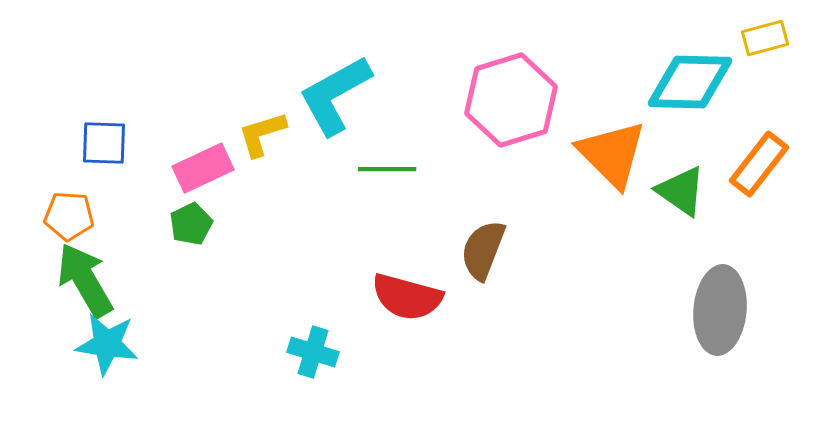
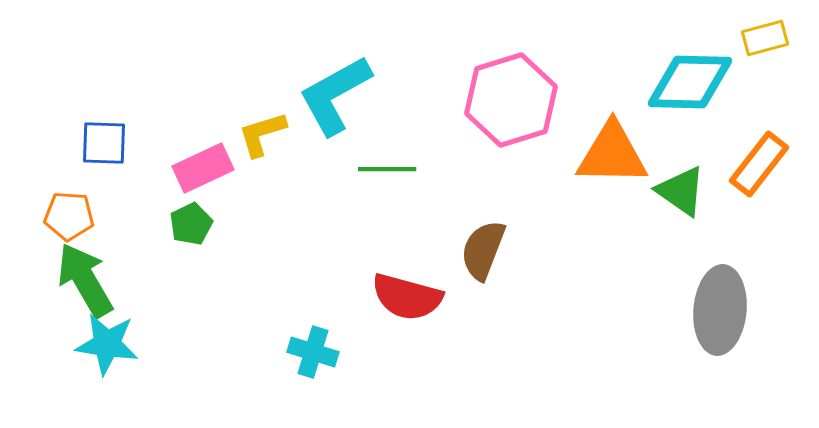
orange triangle: rotated 44 degrees counterclockwise
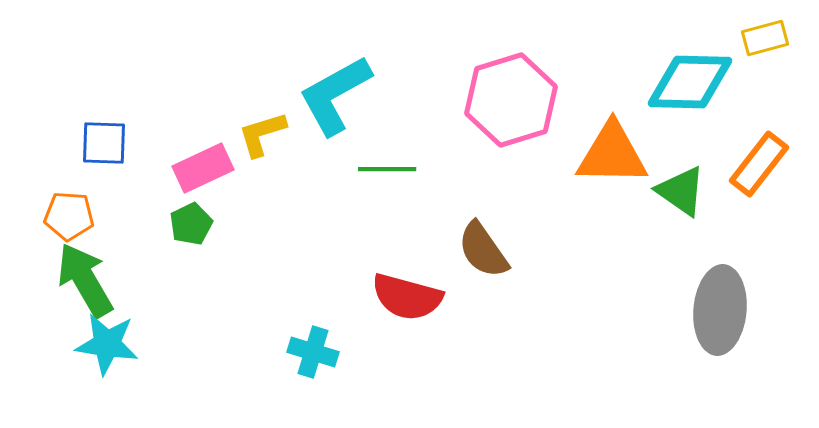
brown semicircle: rotated 56 degrees counterclockwise
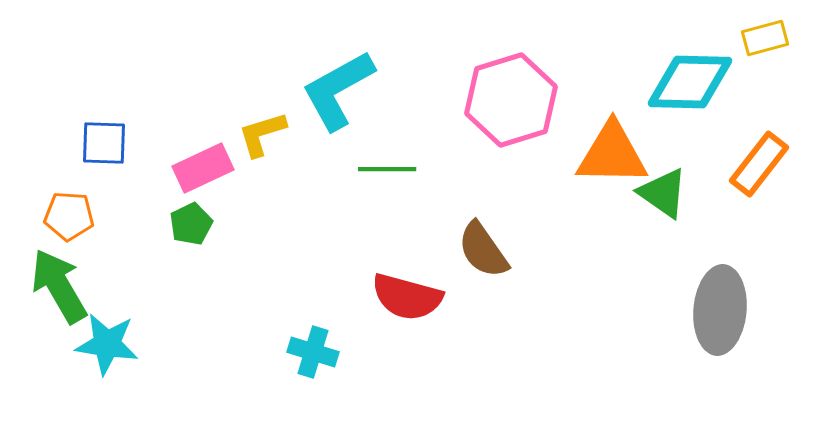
cyan L-shape: moved 3 px right, 5 px up
green triangle: moved 18 px left, 2 px down
green arrow: moved 26 px left, 6 px down
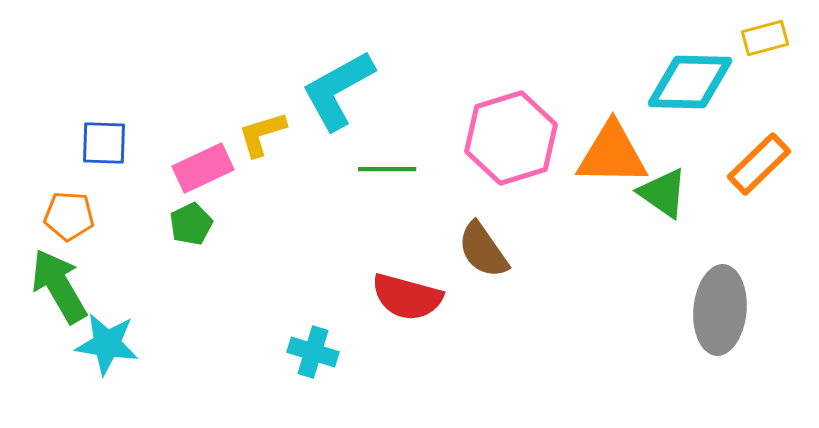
pink hexagon: moved 38 px down
orange rectangle: rotated 8 degrees clockwise
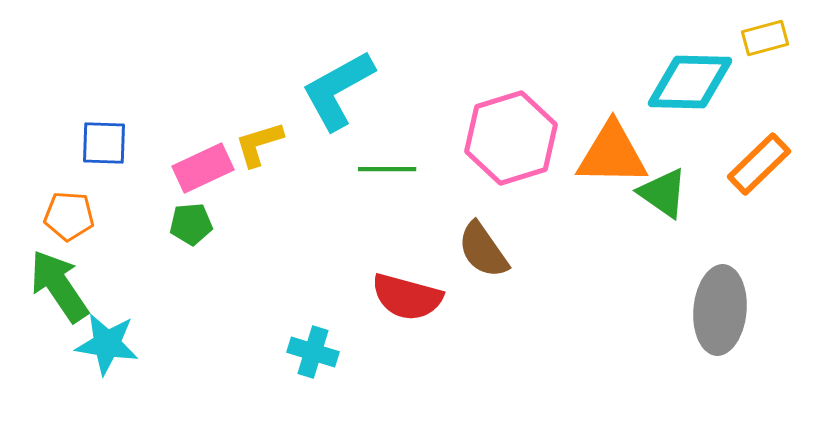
yellow L-shape: moved 3 px left, 10 px down
green pentagon: rotated 21 degrees clockwise
green arrow: rotated 4 degrees counterclockwise
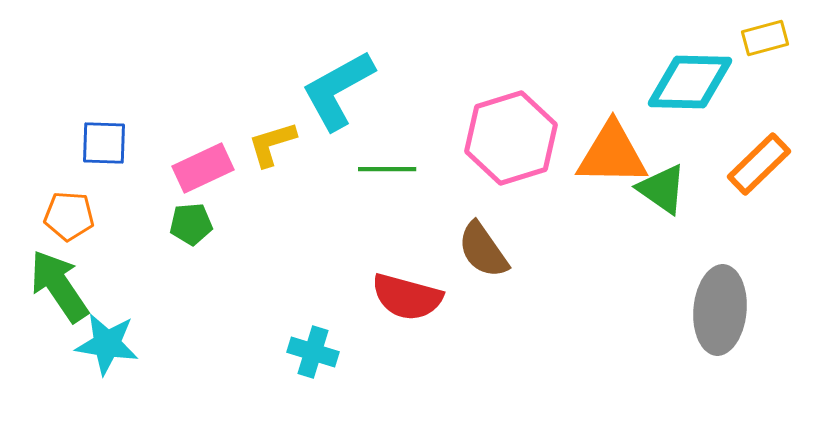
yellow L-shape: moved 13 px right
green triangle: moved 1 px left, 4 px up
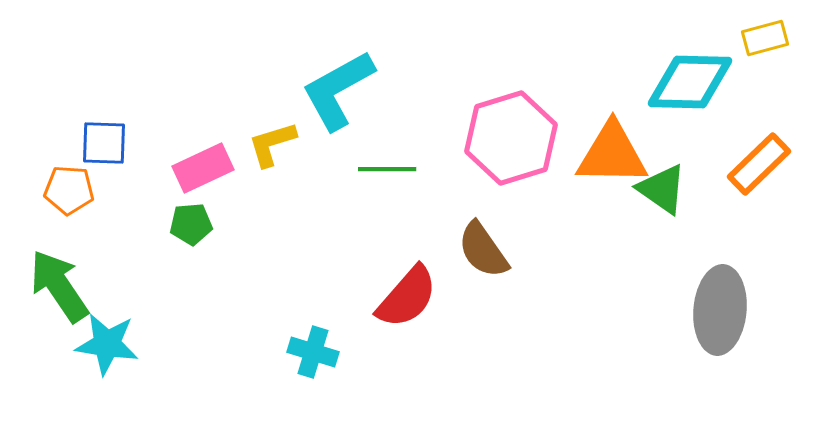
orange pentagon: moved 26 px up
red semicircle: rotated 64 degrees counterclockwise
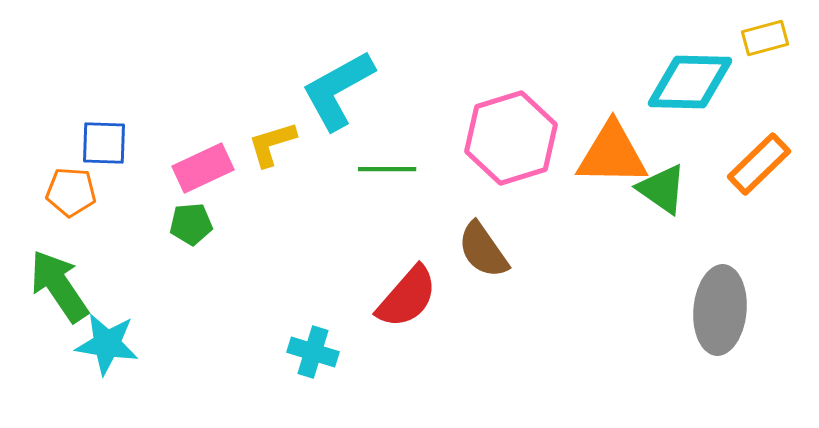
orange pentagon: moved 2 px right, 2 px down
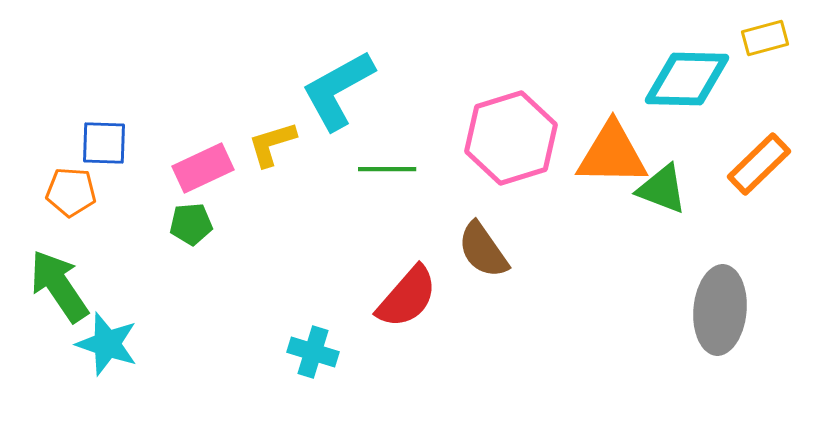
cyan diamond: moved 3 px left, 3 px up
green triangle: rotated 14 degrees counterclockwise
cyan star: rotated 10 degrees clockwise
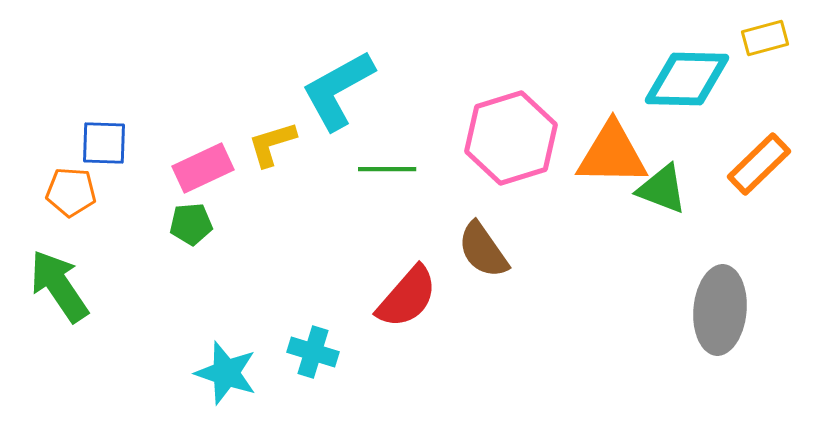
cyan star: moved 119 px right, 29 px down
